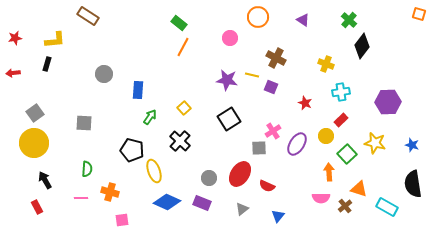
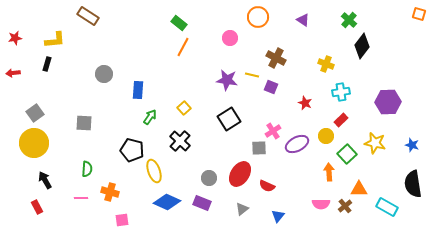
purple ellipse at (297, 144): rotated 30 degrees clockwise
orange triangle at (359, 189): rotated 18 degrees counterclockwise
pink semicircle at (321, 198): moved 6 px down
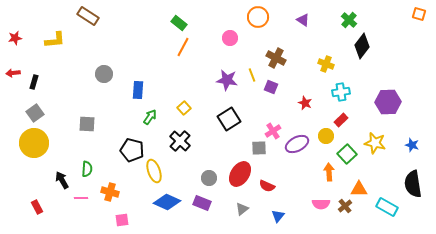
black rectangle at (47, 64): moved 13 px left, 18 px down
yellow line at (252, 75): rotated 56 degrees clockwise
gray square at (84, 123): moved 3 px right, 1 px down
black arrow at (45, 180): moved 17 px right
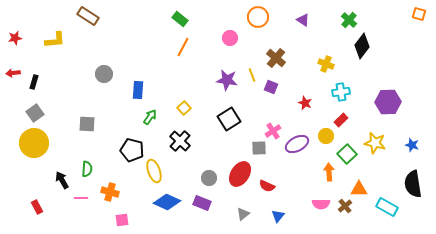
green rectangle at (179, 23): moved 1 px right, 4 px up
brown cross at (276, 58): rotated 12 degrees clockwise
gray triangle at (242, 209): moved 1 px right, 5 px down
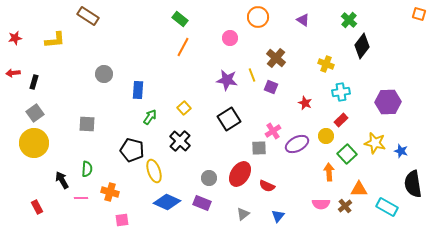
blue star at (412, 145): moved 11 px left, 6 px down
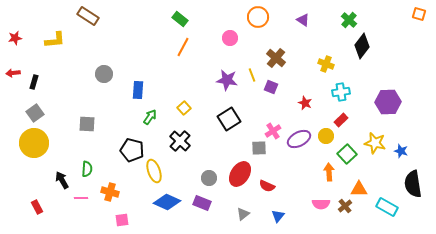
purple ellipse at (297, 144): moved 2 px right, 5 px up
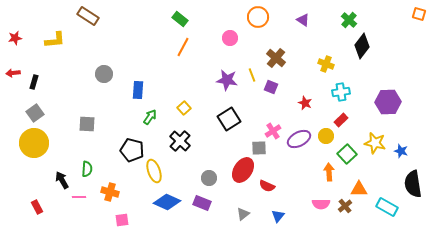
red ellipse at (240, 174): moved 3 px right, 4 px up
pink line at (81, 198): moved 2 px left, 1 px up
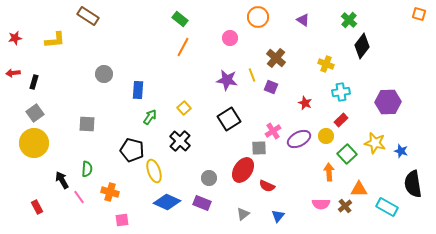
pink line at (79, 197): rotated 56 degrees clockwise
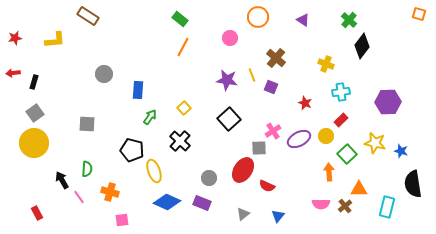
black square at (229, 119): rotated 10 degrees counterclockwise
red rectangle at (37, 207): moved 6 px down
cyan rectangle at (387, 207): rotated 75 degrees clockwise
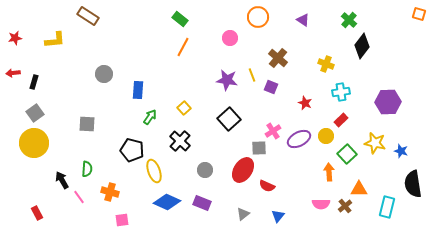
brown cross at (276, 58): moved 2 px right
gray circle at (209, 178): moved 4 px left, 8 px up
